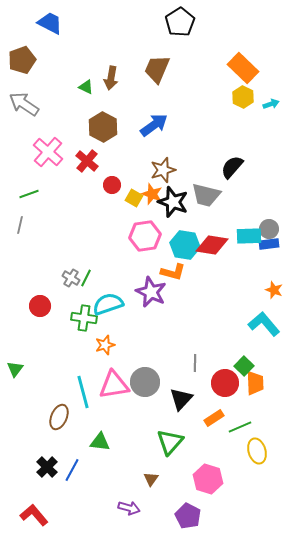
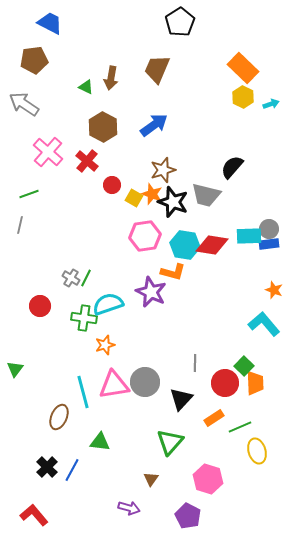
brown pentagon at (22, 60): moved 12 px right; rotated 12 degrees clockwise
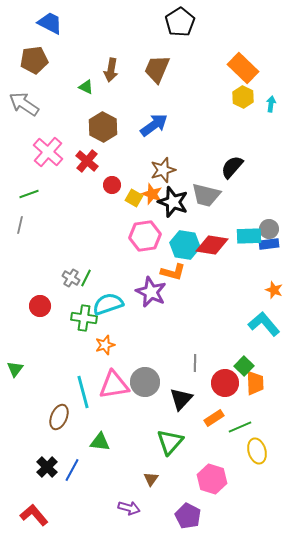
brown arrow at (111, 78): moved 8 px up
cyan arrow at (271, 104): rotated 63 degrees counterclockwise
pink hexagon at (208, 479): moved 4 px right
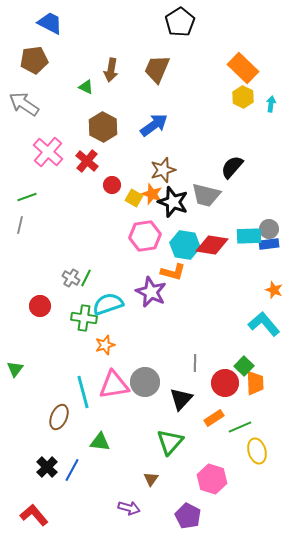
green line at (29, 194): moved 2 px left, 3 px down
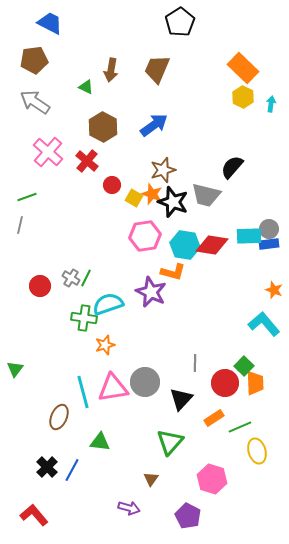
gray arrow at (24, 104): moved 11 px right, 2 px up
red circle at (40, 306): moved 20 px up
pink triangle at (114, 385): moved 1 px left, 3 px down
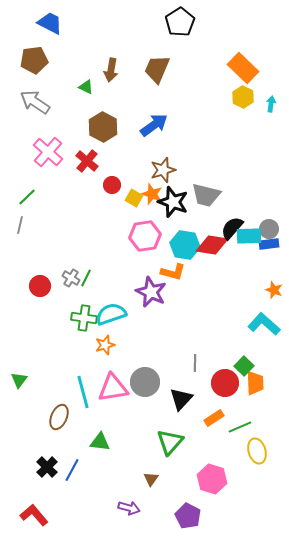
black semicircle at (232, 167): moved 61 px down
green line at (27, 197): rotated 24 degrees counterclockwise
cyan semicircle at (108, 304): moved 3 px right, 10 px down
cyan L-shape at (264, 324): rotated 8 degrees counterclockwise
green triangle at (15, 369): moved 4 px right, 11 px down
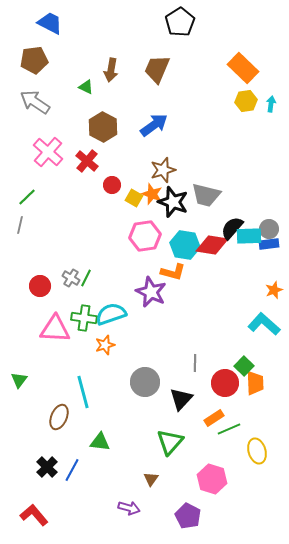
yellow hexagon at (243, 97): moved 3 px right, 4 px down; rotated 25 degrees clockwise
orange star at (274, 290): rotated 30 degrees clockwise
pink triangle at (113, 388): moved 58 px left, 59 px up; rotated 12 degrees clockwise
green line at (240, 427): moved 11 px left, 2 px down
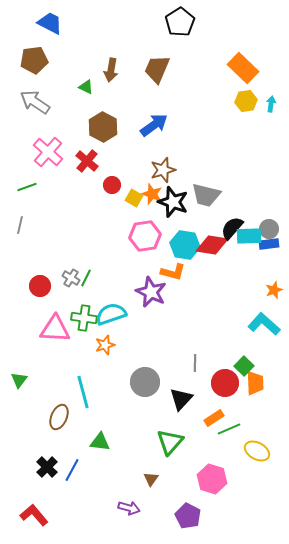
green line at (27, 197): moved 10 px up; rotated 24 degrees clockwise
yellow ellipse at (257, 451): rotated 45 degrees counterclockwise
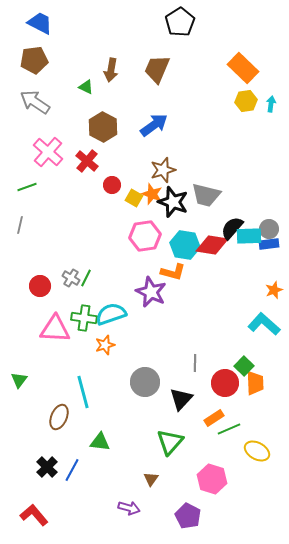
blue trapezoid at (50, 23): moved 10 px left
